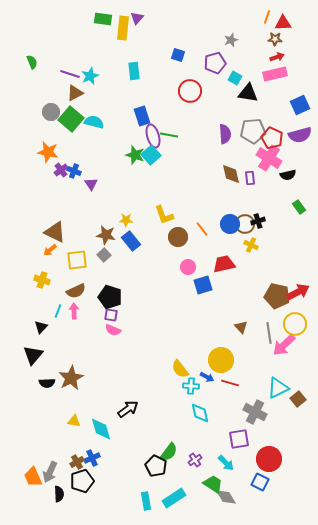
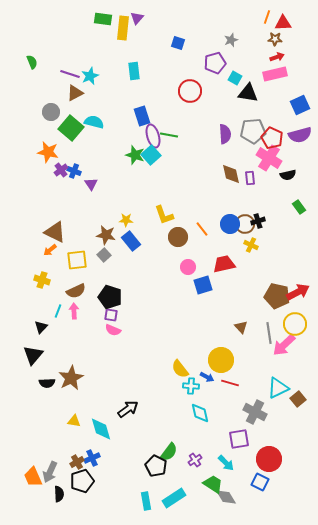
blue square at (178, 55): moved 12 px up
green square at (71, 119): moved 9 px down
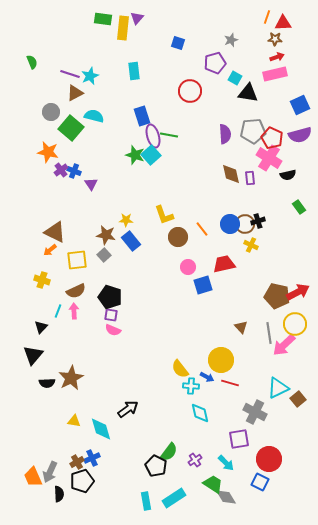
cyan semicircle at (94, 122): moved 6 px up
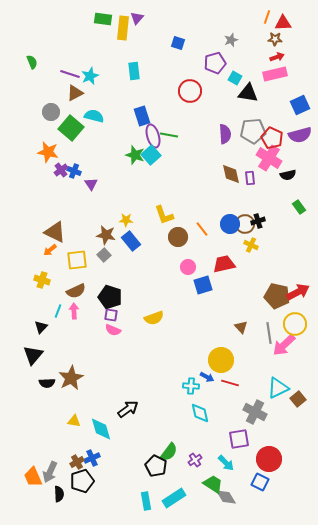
yellow semicircle at (180, 369): moved 26 px left, 51 px up; rotated 72 degrees counterclockwise
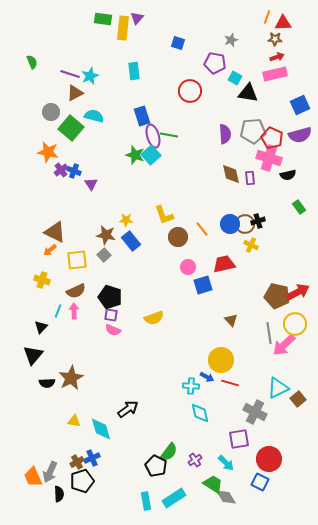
purple pentagon at (215, 63): rotated 25 degrees clockwise
pink cross at (269, 158): rotated 15 degrees counterclockwise
brown triangle at (241, 327): moved 10 px left, 7 px up
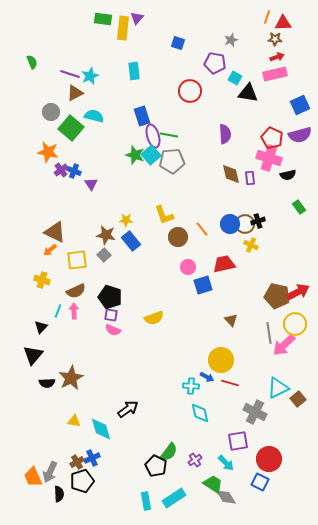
gray pentagon at (253, 131): moved 81 px left, 30 px down
purple square at (239, 439): moved 1 px left, 2 px down
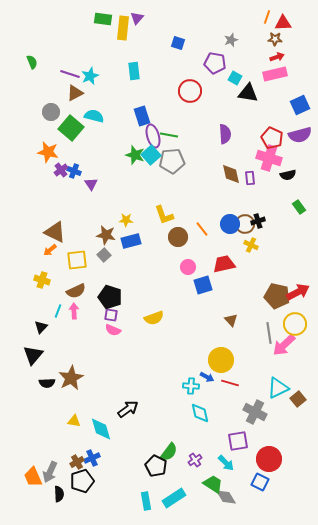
blue rectangle at (131, 241): rotated 66 degrees counterclockwise
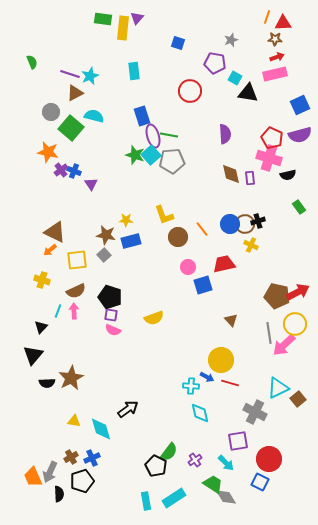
brown cross at (77, 462): moved 6 px left, 5 px up
